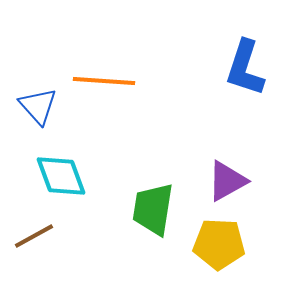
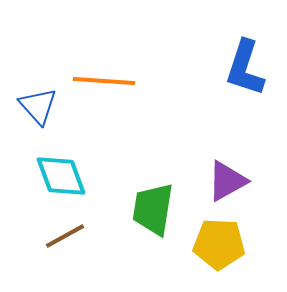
brown line: moved 31 px right
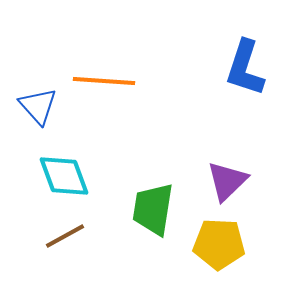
cyan diamond: moved 3 px right
purple triangle: rotated 15 degrees counterclockwise
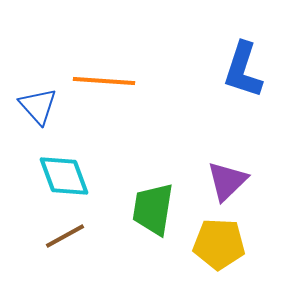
blue L-shape: moved 2 px left, 2 px down
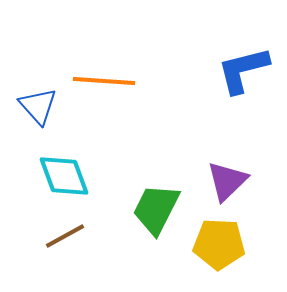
blue L-shape: rotated 58 degrees clockwise
green trapezoid: moved 3 px right; rotated 18 degrees clockwise
